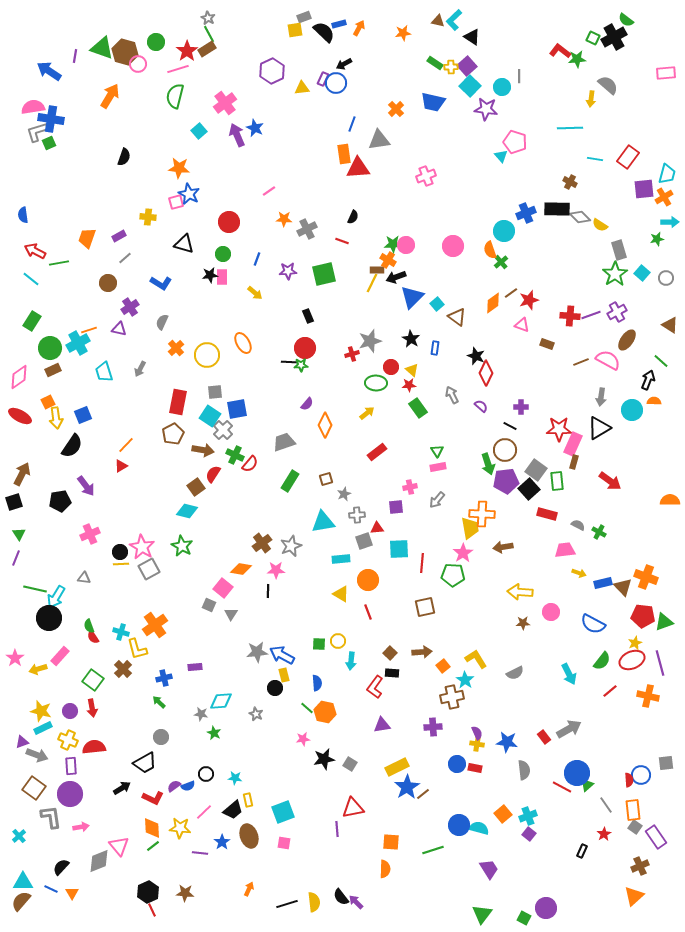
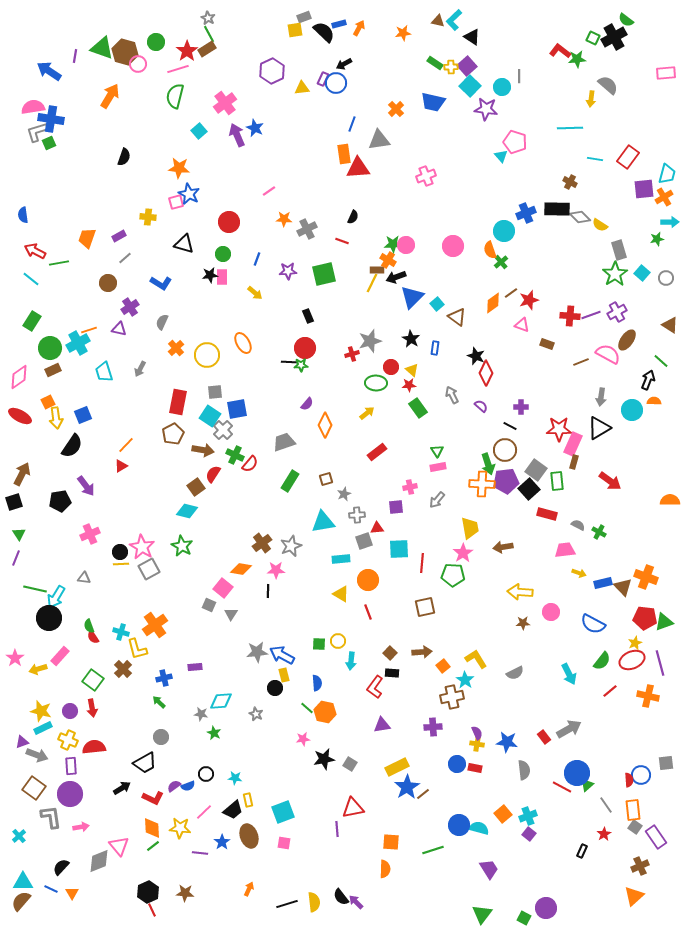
pink semicircle at (608, 360): moved 6 px up
orange cross at (482, 514): moved 30 px up
red pentagon at (643, 616): moved 2 px right, 2 px down
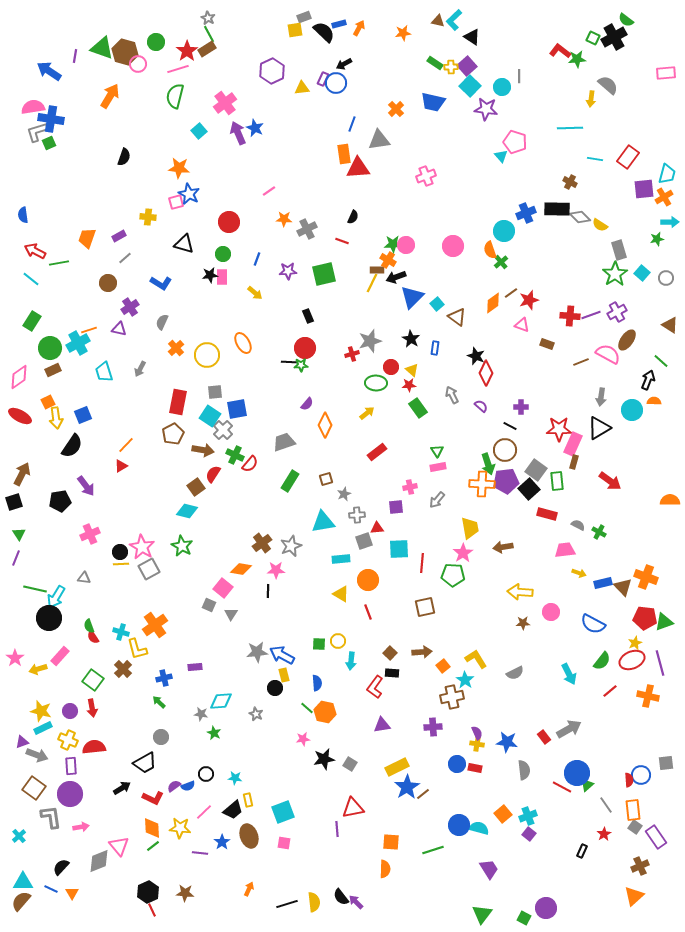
purple arrow at (237, 135): moved 1 px right, 2 px up
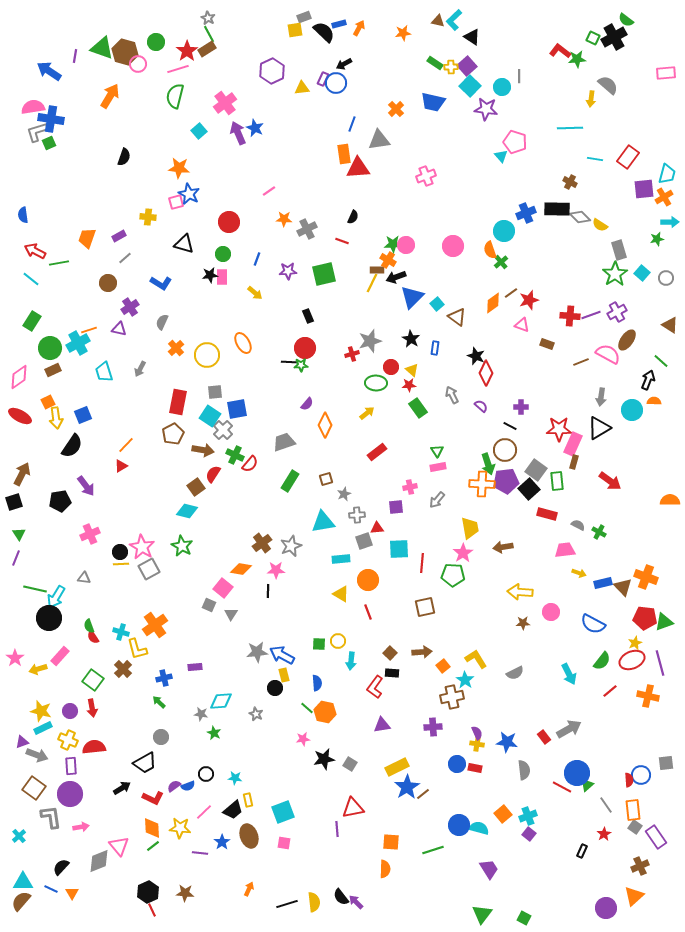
purple circle at (546, 908): moved 60 px right
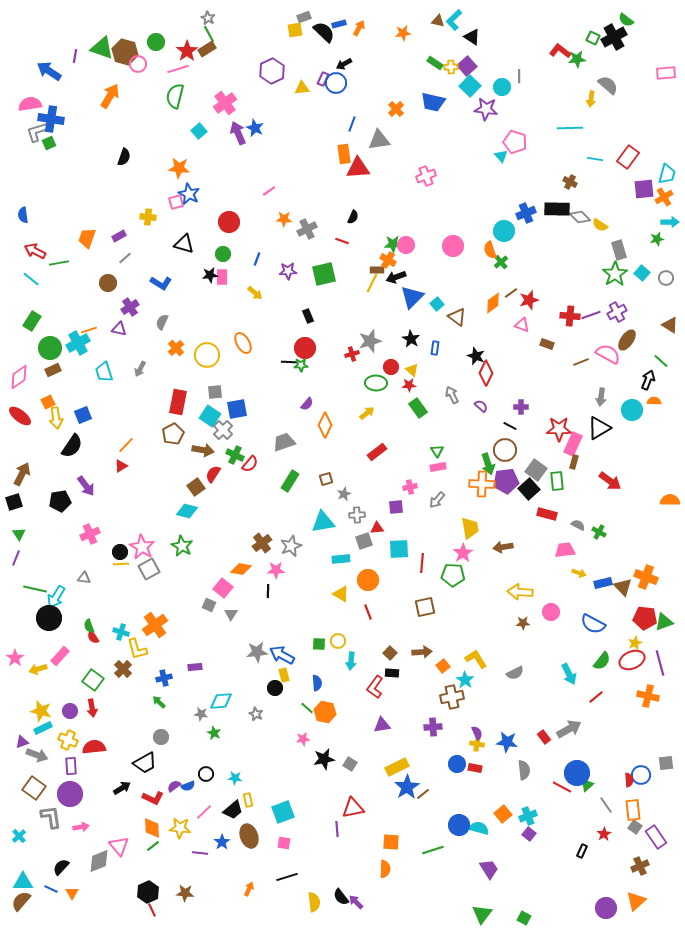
pink semicircle at (33, 107): moved 3 px left, 3 px up
red ellipse at (20, 416): rotated 10 degrees clockwise
red line at (610, 691): moved 14 px left, 6 px down
orange triangle at (634, 896): moved 2 px right, 5 px down
black line at (287, 904): moved 27 px up
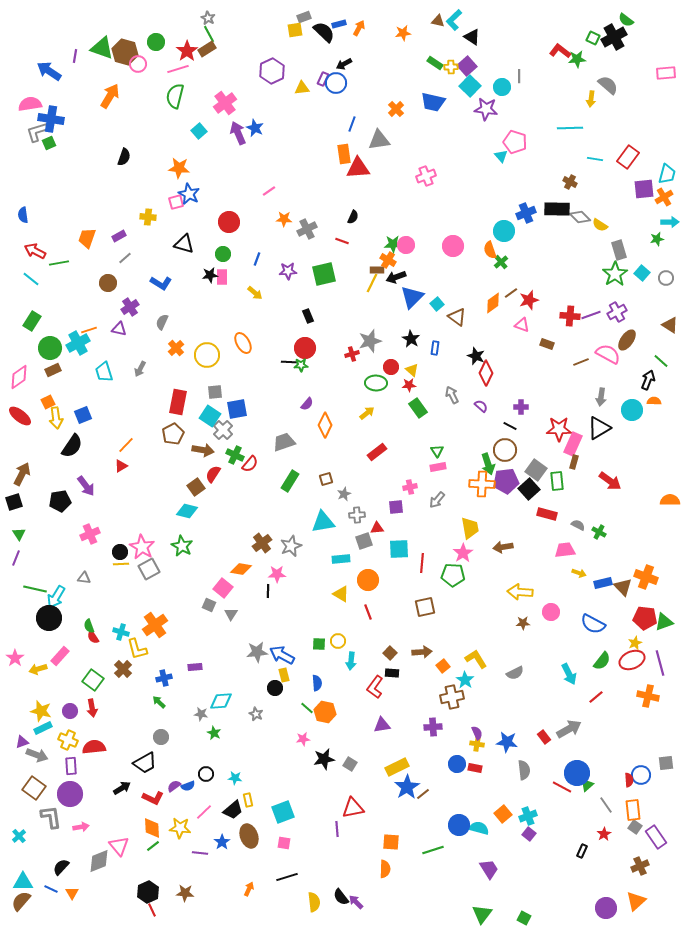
pink star at (276, 570): moved 1 px right, 4 px down
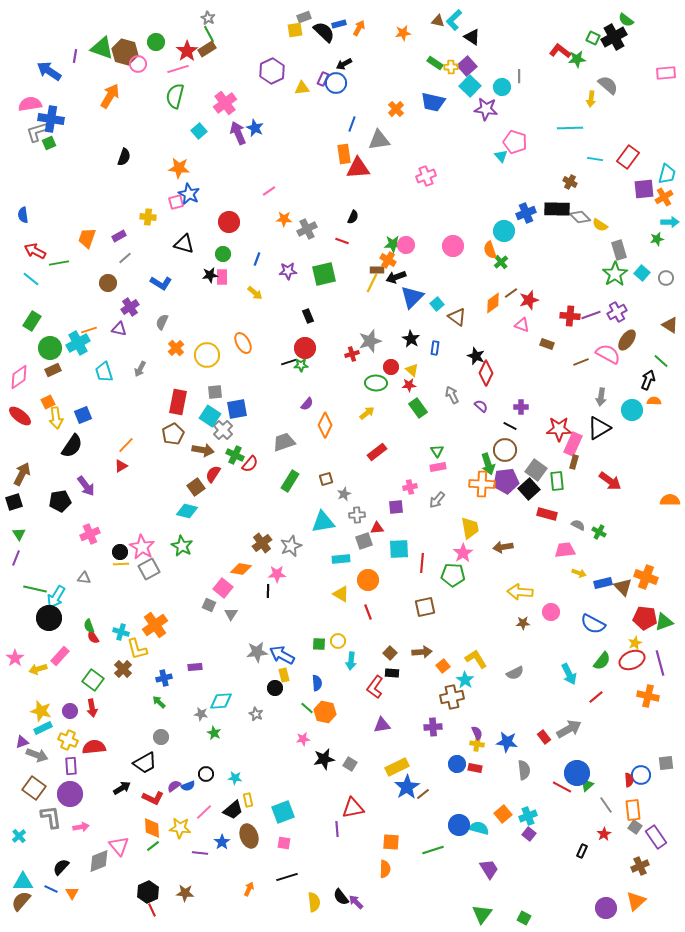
black line at (289, 362): rotated 21 degrees counterclockwise
